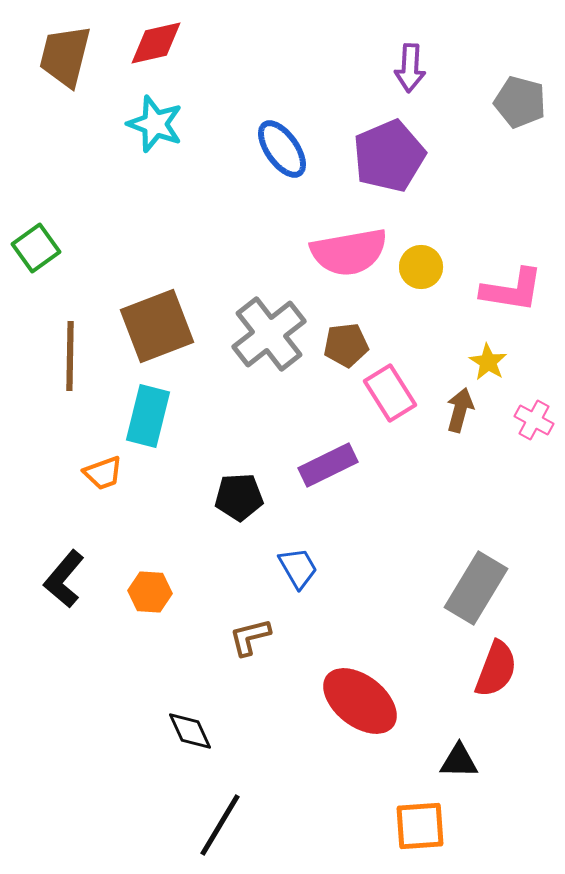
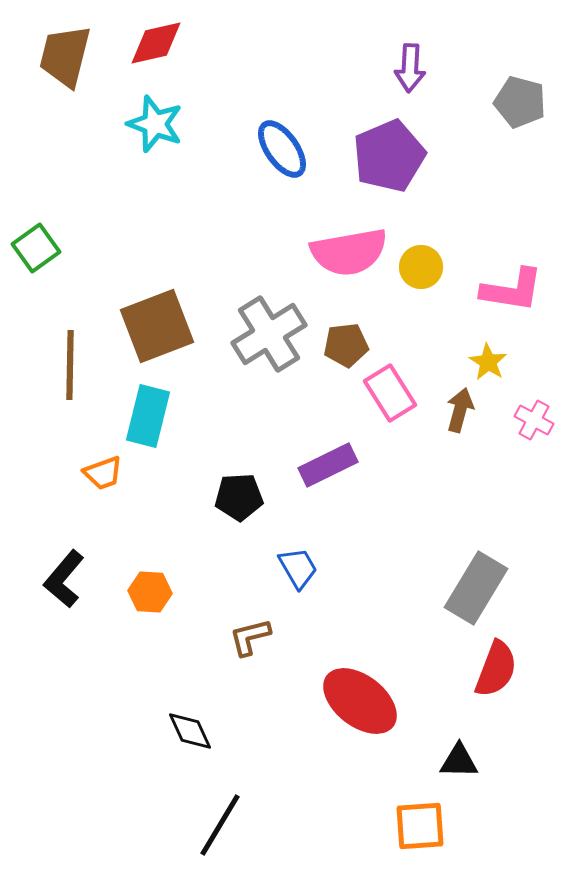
gray cross: rotated 6 degrees clockwise
brown line: moved 9 px down
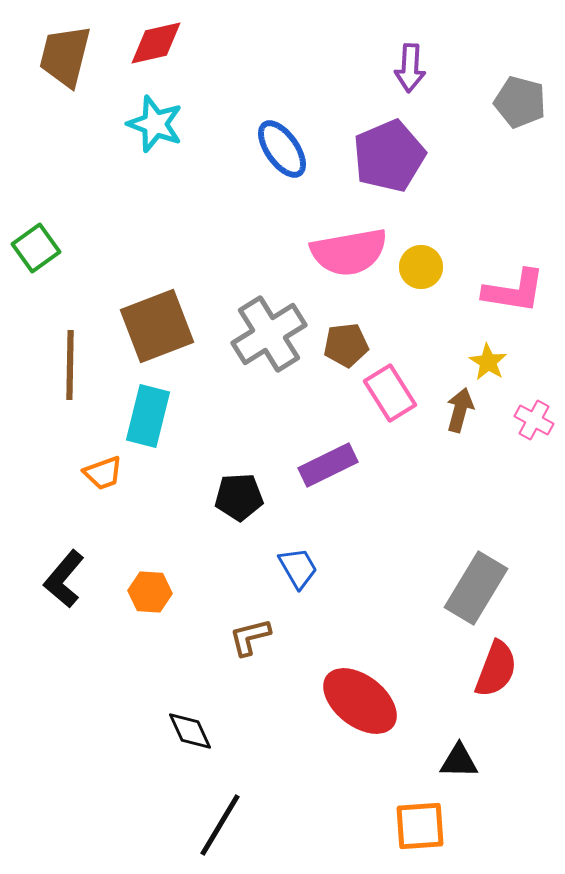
pink L-shape: moved 2 px right, 1 px down
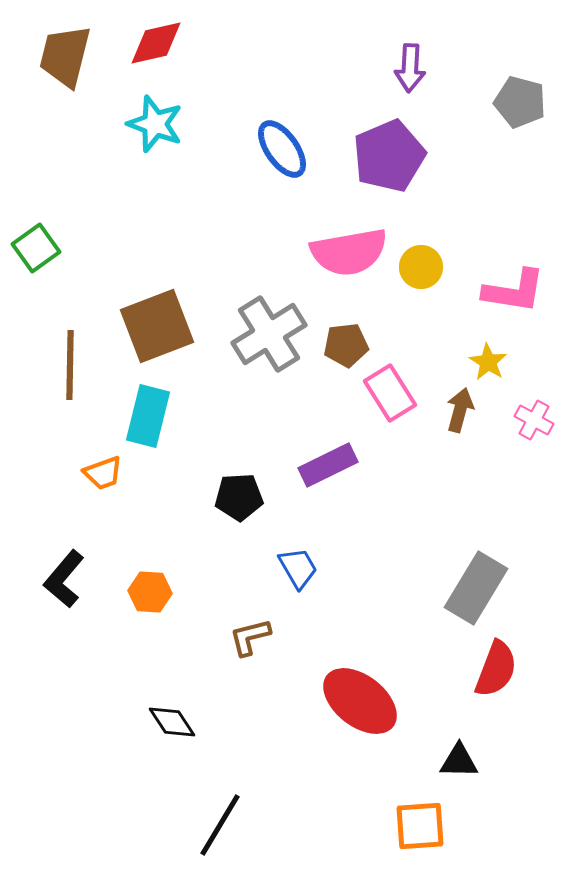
black diamond: moved 18 px left, 9 px up; rotated 9 degrees counterclockwise
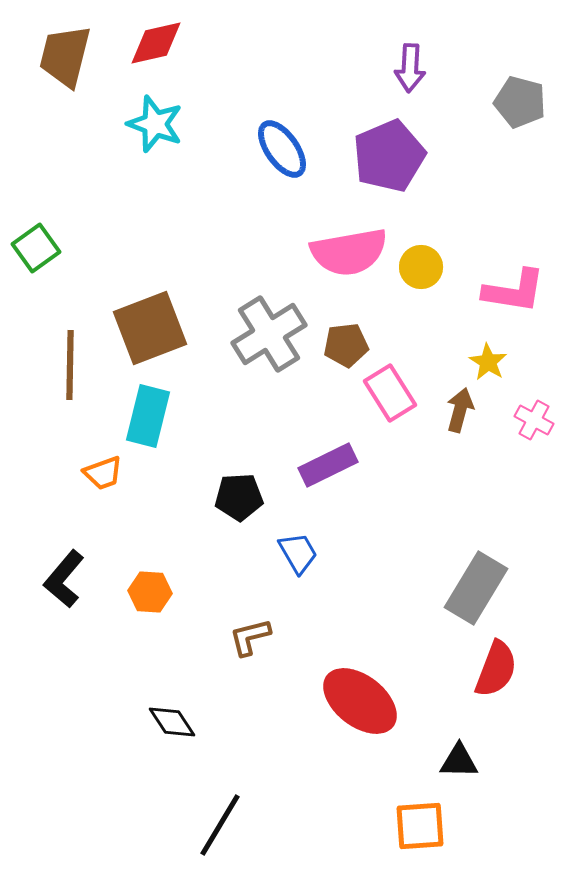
brown square: moved 7 px left, 2 px down
blue trapezoid: moved 15 px up
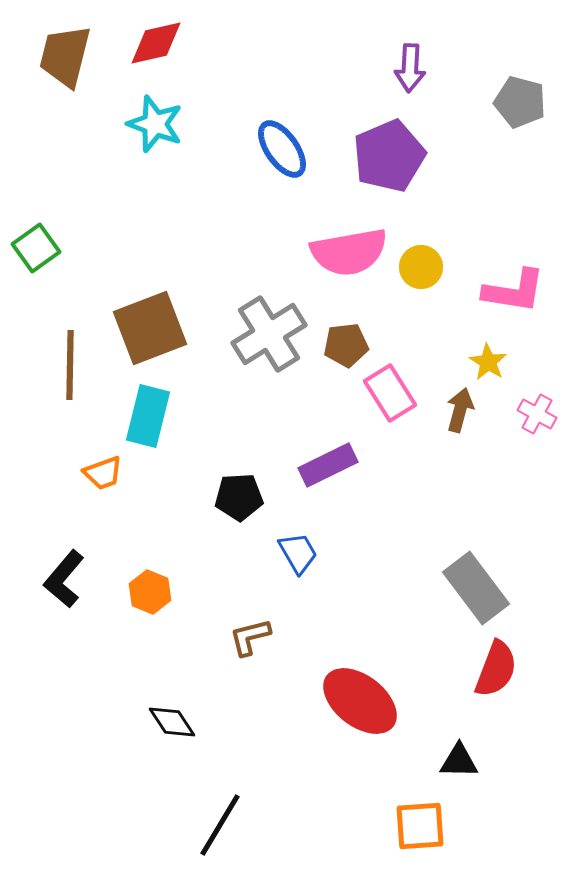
pink cross: moved 3 px right, 6 px up
gray rectangle: rotated 68 degrees counterclockwise
orange hexagon: rotated 18 degrees clockwise
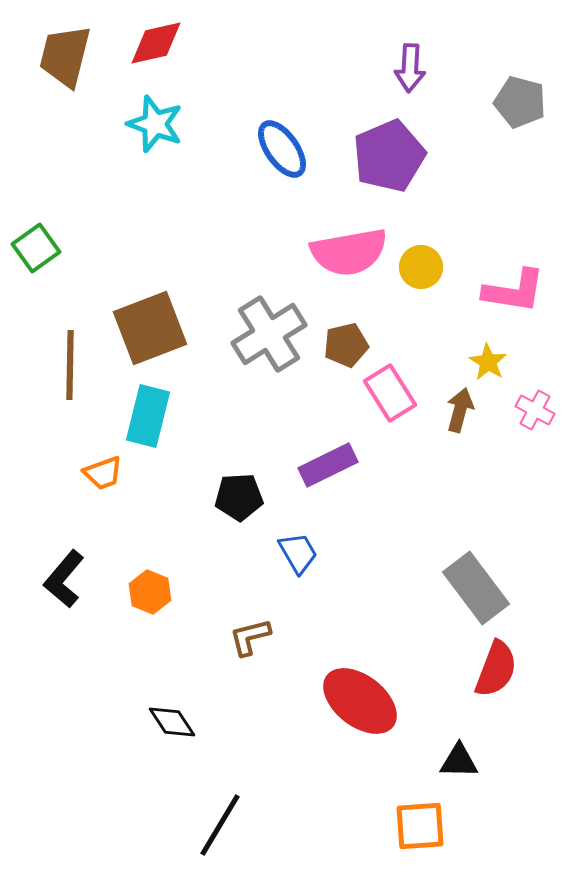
brown pentagon: rotated 6 degrees counterclockwise
pink cross: moved 2 px left, 4 px up
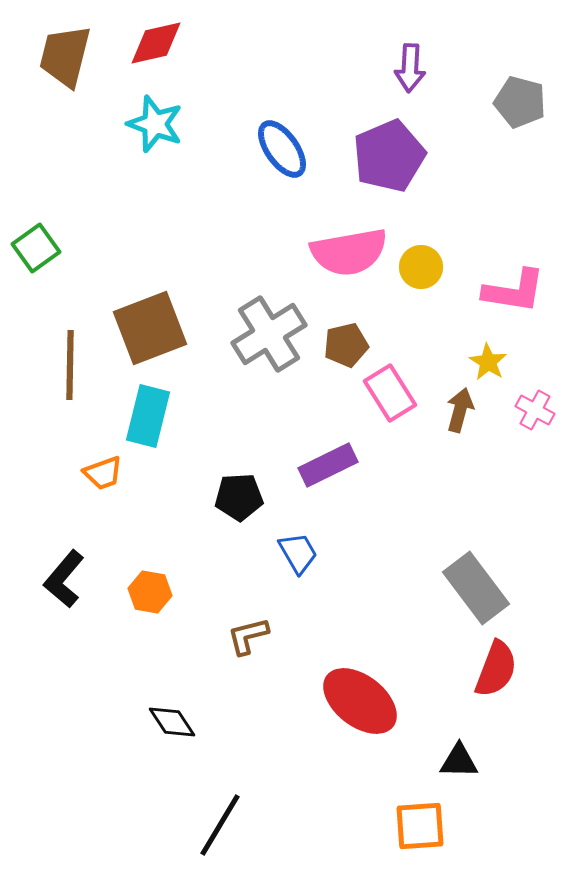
orange hexagon: rotated 12 degrees counterclockwise
brown L-shape: moved 2 px left, 1 px up
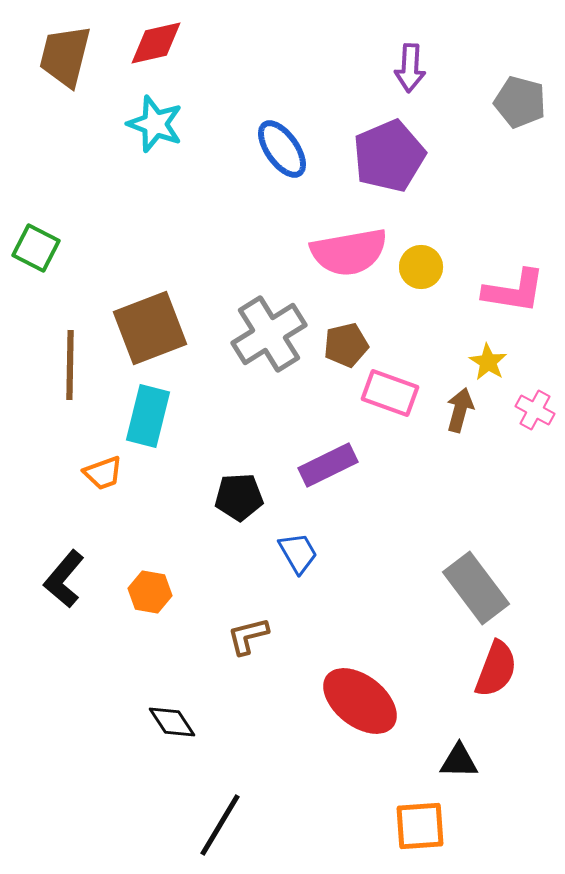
green square: rotated 27 degrees counterclockwise
pink rectangle: rotated 38 degrees counterclockwise
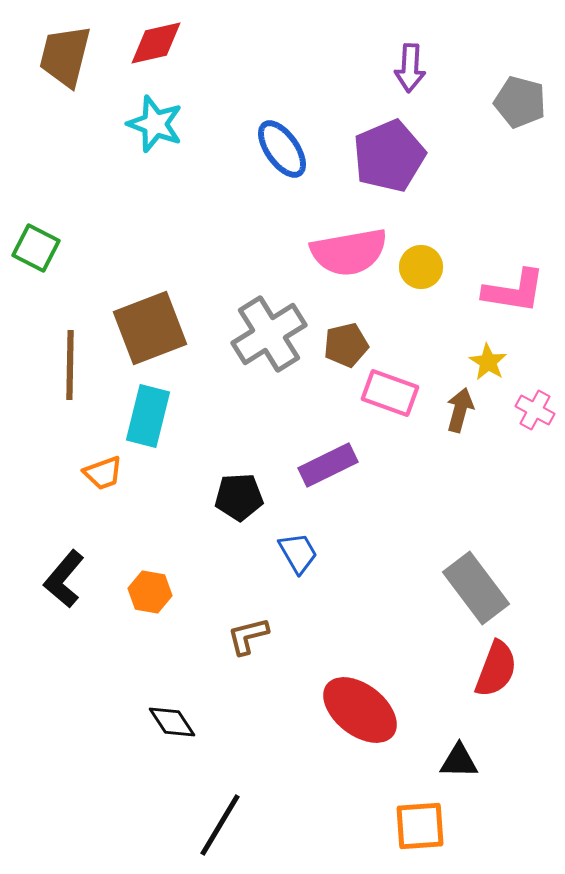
red ellipse: moved 9 px down
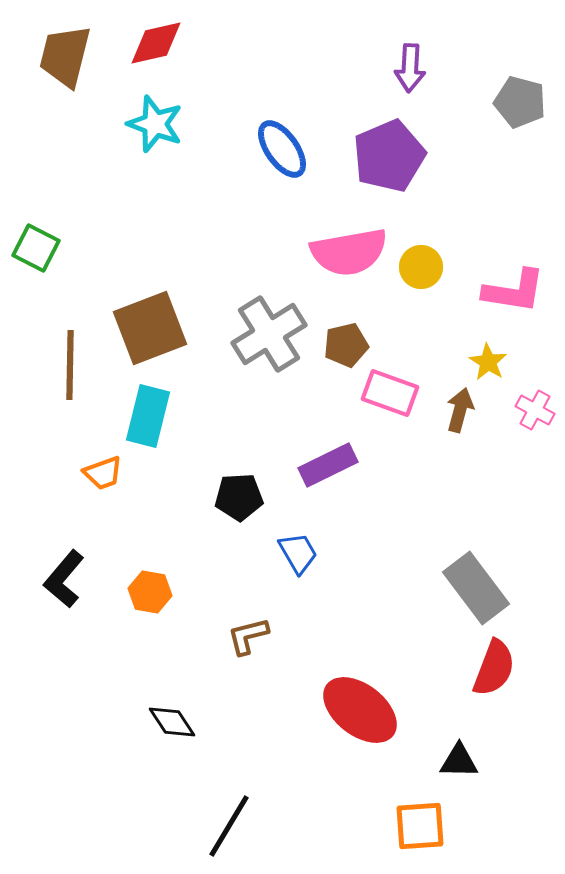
red semicircle: moved 2 px left, 1 px up
black line: moved 9 px right, 1 px down
